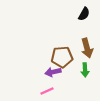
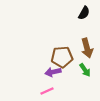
black semicircle: moved 1 px up
green arrow: rotated 32 degrees counterclockwise
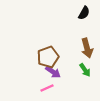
brown pentagon: moved 14 px left; rotated 15 degrees counterclockwise
purple arrow: rotated 133 degrees counterclockwise
pink line: moved 3 px up
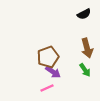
black semicircle: moved 1 px down; rotated 32 degrees clockwise
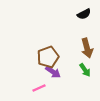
pink line: moved 8 px left
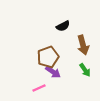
black semicircle: moved 21 px left, 12 px down
brown arrow: moved 4 px left, 3 px up
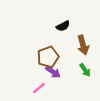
pink line: rotated 16 degrees counterclockwise
